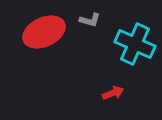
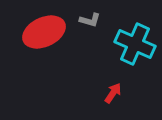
red arrow: rotated 35 degrees counterclockwise
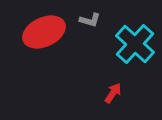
cyan cross: rotated 18 degrees clockwise
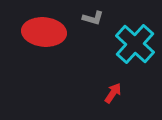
gray L-shape: moved 3 px right, 2 px up
red ellipse: rotated 30 degrees clockwise
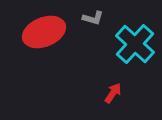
red ellipse: rotated 27 degrees counterclockwise
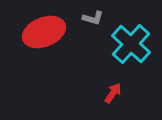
cyan cross: moved 4 px left
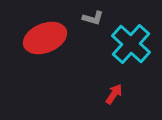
red ellipse: moved 1 px right, 6 px down
red arrow: moved 1 px right, 1 px down
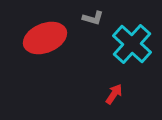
cyan cross: moved 1 px right
